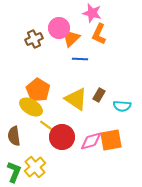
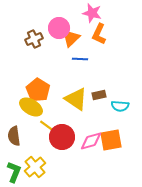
brown rectangle: rotated 48 degrees clockwise
cyan semicircle: moved 2 px left
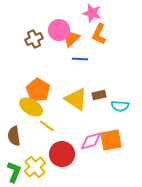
pink circle: moved 2 px down
red circle: moved 17 px down
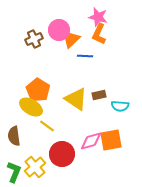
pink star: moved 6 px right, 4 px down
orange triangle: moved 1 px down
blue line: moved 5 px right, 3 px up
